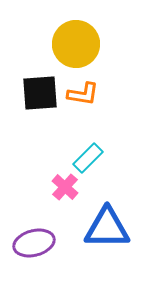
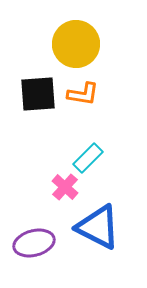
black square: moved 2 px left, 1 px down
blue triangle: moved 9 px left, 1 px up; rotated 27 degrees clockwise
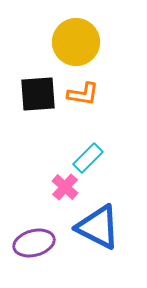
yellow circle: moved 2 px up
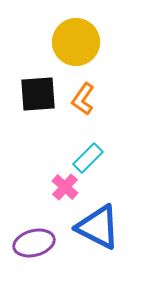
orange L-shape: moved 5 px down; rotated 116 degrees clockwise
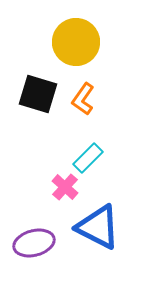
black square: rotated 21 degrees clockwise
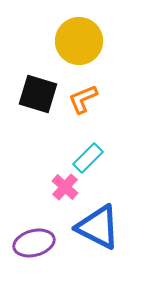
yellow circle: moved 3 px right, 1 px up
orange L-shape: rotated 32 degrees clockwise
